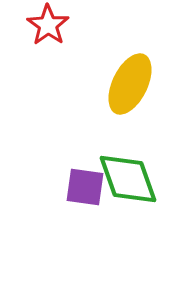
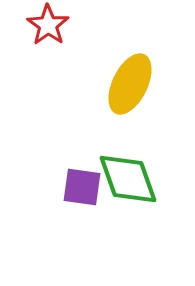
purple square: moved 3 px left
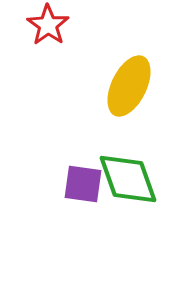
yellow ellipse: moved 1 px left, 2 px down
purple square: moved 1 px right, 3 px up
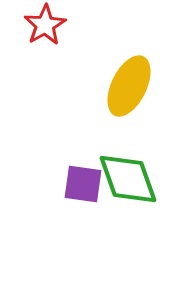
red star: moved 3 px left; rotated 6 degrees clockwise
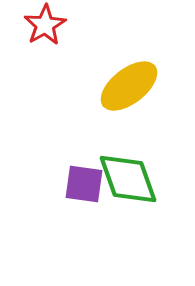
yellow ellipse: rotated 26 degrees clockwise
purple square: moved 1 px right
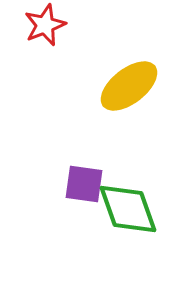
red star: rotated 9 degrees clockwise
green diamond: moved 30 px down
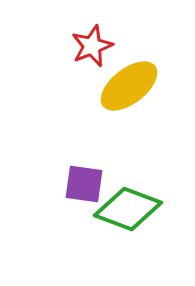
red star: moved 47 px right, 21 px down
green diamond: rotated 50 degrees counterclockwise
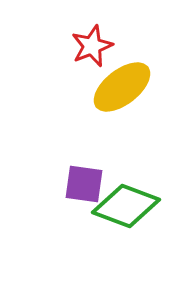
yellow ellipse: moved 7 px left, 1 px down
green diamond: moved 2 px left, 3 px up
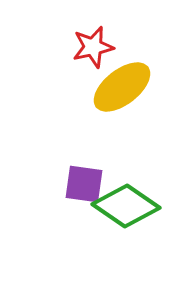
red star: moved 1 px right, 1 px down; rotated 9 degrees clockwise
green diamond: rotated 14 degrees clockwise
